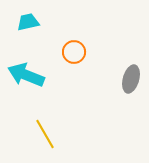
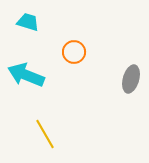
cyan trapezoid: rotated 30 degrees clockwise
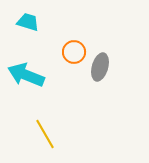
gray ellipse: moved 31 px left, 12 px up
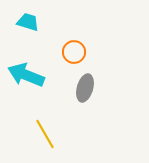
gray ellipse: moved 15 px left, 21 px down
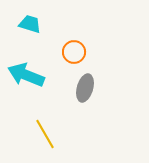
cyan trapezoid: moved 2 px right, 2 px down
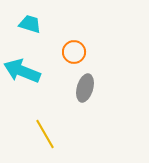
cyan arrow: moved 4 px left, 4 px up
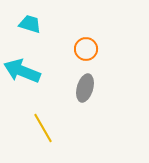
orange circle: moved 12 px right, 3 px up
yellow line: moved 2 px left, 6 px up
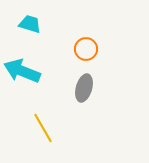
gray ellipse: moved 1 px left
